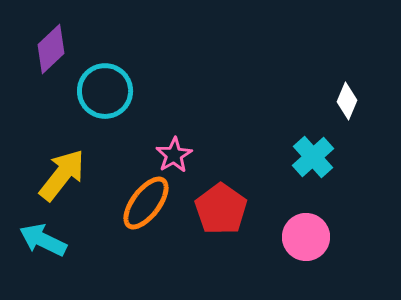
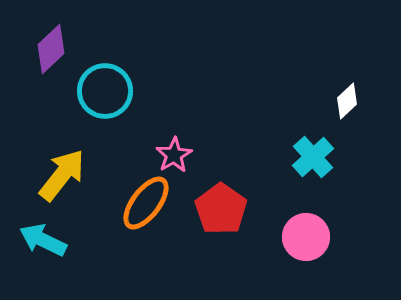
white diamond: rotated 24 degrees clockwise
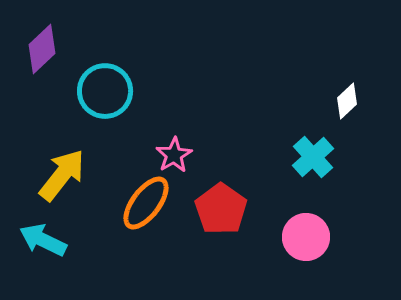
purple diamond: moved 9 px left
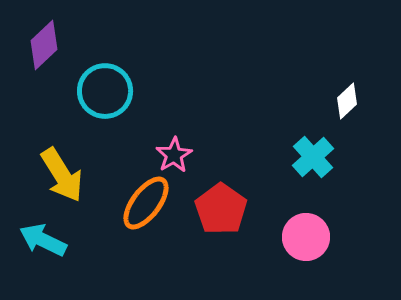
purple diamond: moved 2 px right, 4 px up
yellow arrow: rotated 110 degrees clockwise
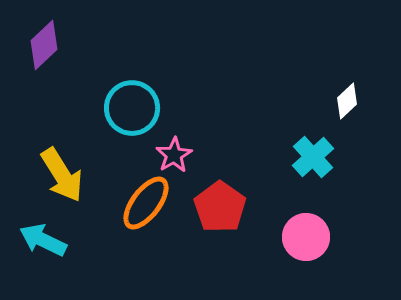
cyan circle: moved 27 px right, 17 px down
red pentagon: moved 1 px left, 2 px up
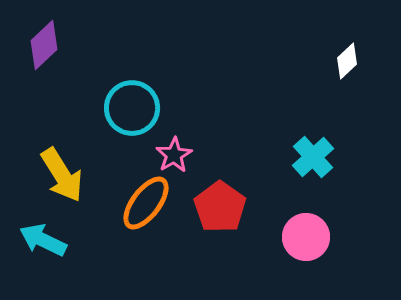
white diamond: moved 40 px up
